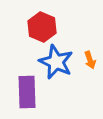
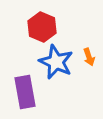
orange arrow: moved 1 px left, 3 px up
purple rectangle: moved 2 px left; rotated 8 degrees counterclockwise
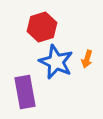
red hexagon: rotated 20 degrees clockwise
orange arrow: moved 2 px left, 2 px down; rotated 36 degrees clockwise
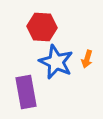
red hexagon: rotated 20 degrees clockwise
purple rectangle: moved 1 px right
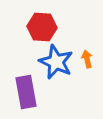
orange arrow: rotated 150 degrees clockwise
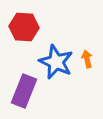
red hexagon: moved 18 px left
purple rectangle: moved 2 px left, 1 px up; rotated 32 degrees clockwise
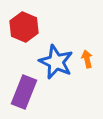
red hexagon: rotated 20 degrees clockwise
purple rectangle: moved 1 px down
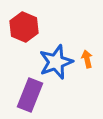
blue star: rotated 28 degrees clockwise
purple rectangle: moved 6 px right, 3 px down
